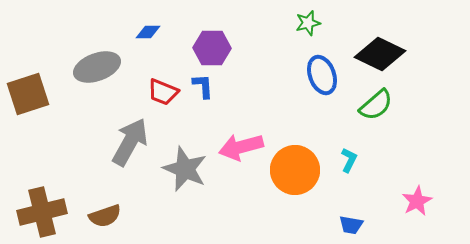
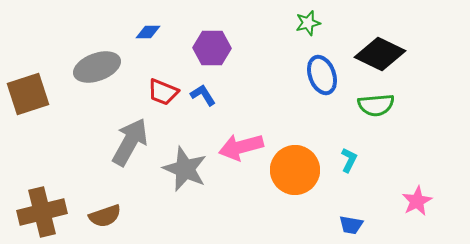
blue L-shape: moved 9 px down; rotated 28 degrees counterclockwise
green semicircle: rotated 36 degrees clockwise
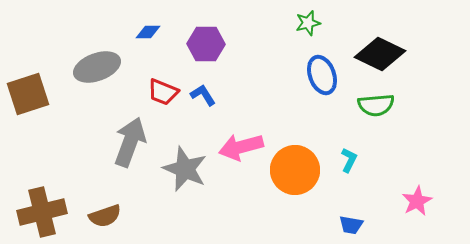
purple hexagon: moved 6 px left, 4 px up
gray arrow: rotated 9 degrees counterclockwise
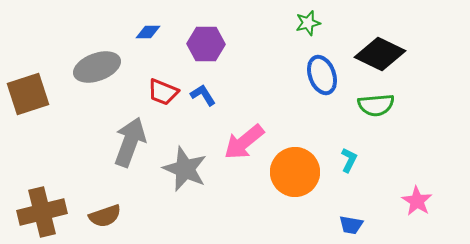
pink arrow: moved 3 px right, 5 px up; rotated 24 degrees counterclockwise
orange circle: moved 2 px down
pink star: rotated 12 degrees counterclockwise
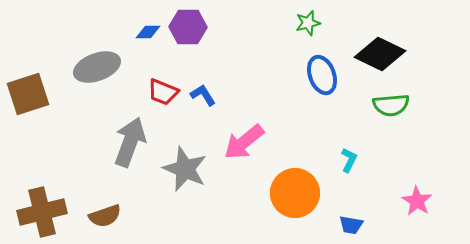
purple hexagon: moved 18 px left, 17 px up
green semicircle: moved 15 px right
orange circle: moved 21 px down
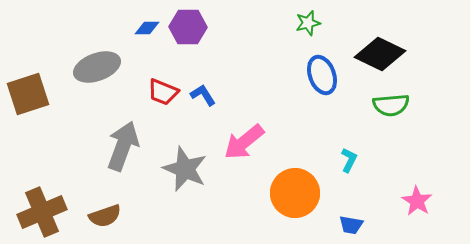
blue diamond: moved 1 px left, 4 px up
gray arrow: moved 7 px left, 4 px down
brown cross: rotated 9 degrees counterclockwise
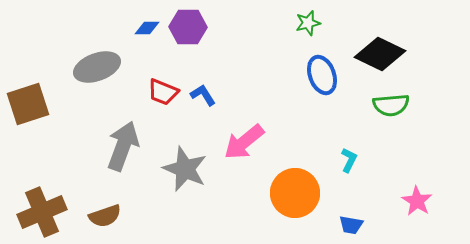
brown square: moved 10 px down
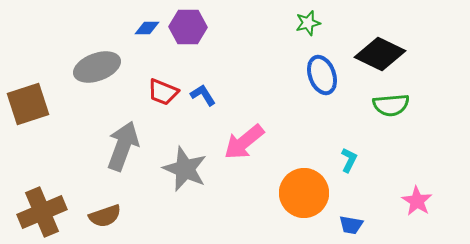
orange circle: moved 9 px right
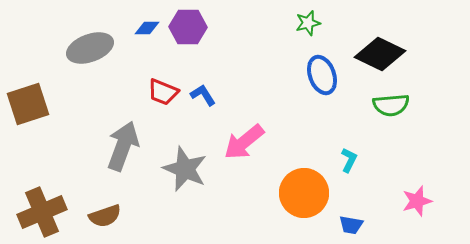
gray ellipse: moved 7 px left, 19 px up
pink star: rotated 24 degrees clockwise
